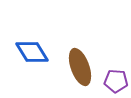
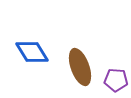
purple pentagon: moved 1 px up
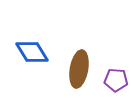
brown ellipse: moved 1 px left, 2 px down; rotated 30 degrees clockwise
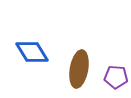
purple pentagon: moved 3 px up
